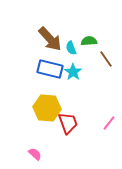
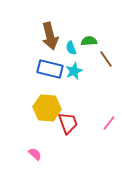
brown arrow: moved 3 px up; rotated 28 degrees clockwise
cyan star: moved 1 px right, 1 px up; rotated 12 degrees clockwise
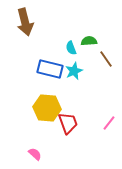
brown arrow: moved 25 px left, 14 px up
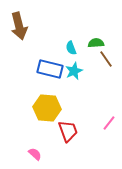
brown arrow: moved 6 px left, 4 px down
green semicircle: moved 7 px right, 2 px down
red trapezoid: moved 8 px down
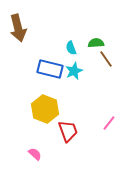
brown arrow: moved 1 px left, 2 px down
yellow hexagon: moved 2 px left, 1 px down; rotated 16 degrees clockwise
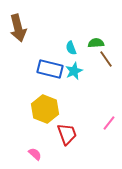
red trapezoid: moved 1 px left, 3 px down
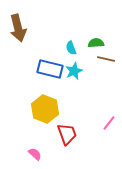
brown line: rotated 42 degrees counterclockwise
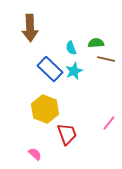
brown arrow: moved 12 px right; rotated 12 degrees clockwise
blue rectangle: rotated 30 degrees clockwise
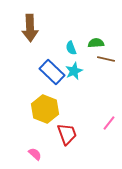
blue rectangle: moved 2 px right, 3 px down
